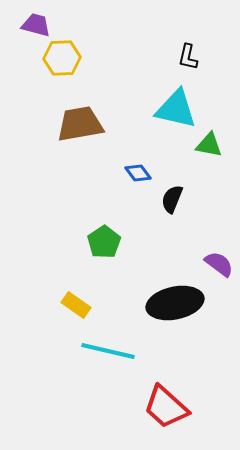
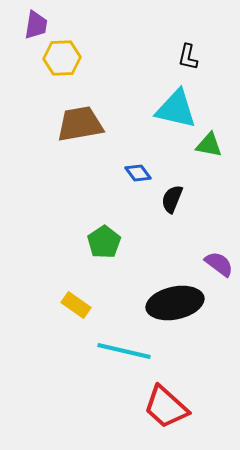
purple trapezoid: rotated 84 degrees clockwise
cyan line: moved 16 px right
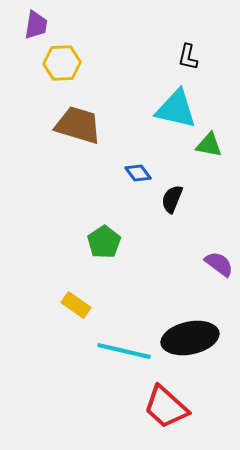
yellow hexagon: moved 5 px down
brown trapezoid: moved 2 px left, 1 px down; rotated 27 degrees clockwise
black ellipse: moved 15 px right, 35 px down
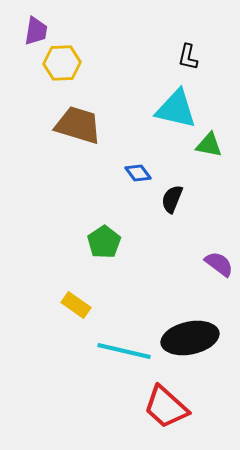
purple trapezoid: moved 6 px down
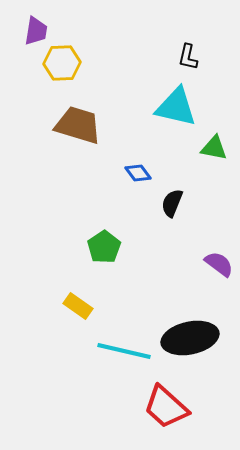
cyan triangle: moved 2 px up
green triangle: moved 5 px right, 3 px down
black semicircle: moved 4 px down
green pentagon: moved 5 px down
yellow rectangle: moved 2 px right, 1 px down
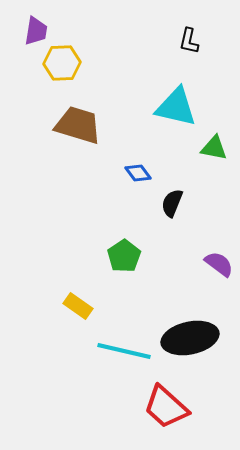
black L-shape: moved 1 px right, 16 px up
green pentagon: moved 20 px right, 9 px down
